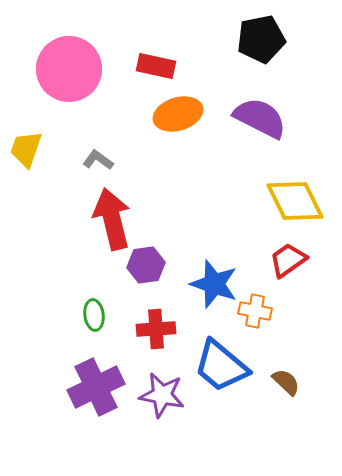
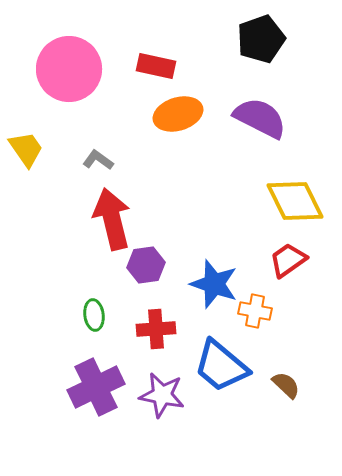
black pentagon: rotated 9 degrees counterclockwise
yellow trapezoid: rotated 126 degrees clockwise
brown semicircle: moved 3 px down
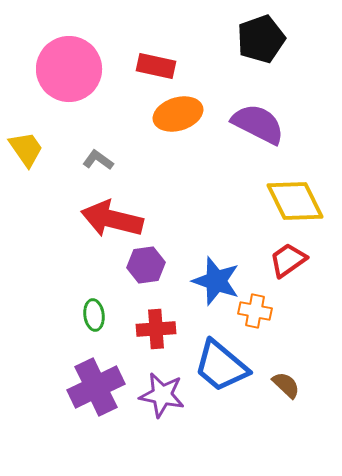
purple semicircle: moved 2 px left, 6 px down
red arrow: rotated 62 degrees counterclockwise
blue star: moved 2 px right, 3 px up
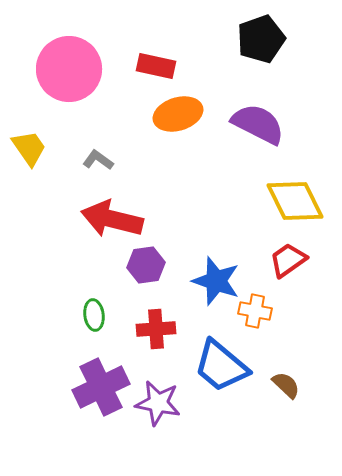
yellow trapezoid: moved 3 px right, 1 px up
purple cross: moved 5 px right
purple star: moved 4 px left, 8 px down
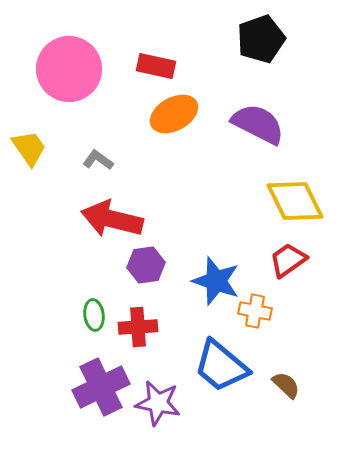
orange ellipse: moved 4 px left; rotated 12 degrees counterclockwise
red cross: moved 18 px left, 2 px up
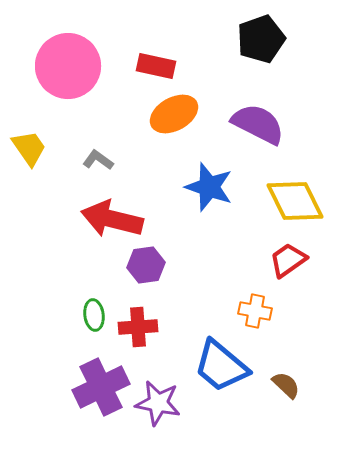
pink circle: moved 1 px left, 3 px up
blue star: moved 7 px left, 94 px up
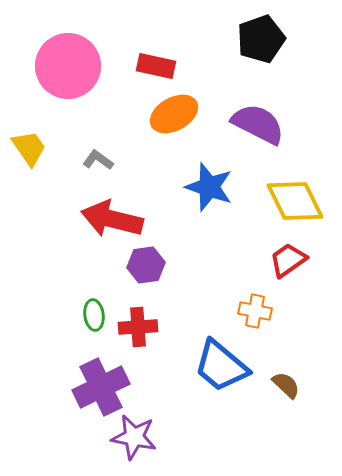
purple star: moved 24 px left, 34 px down
